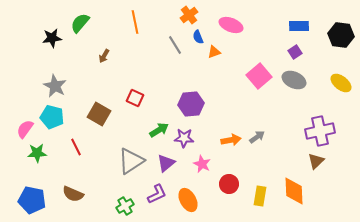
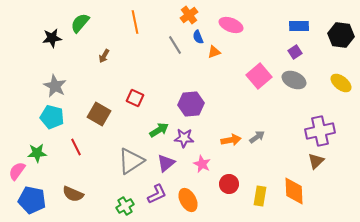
pink semicircle: moved 8 px left, 42 px down
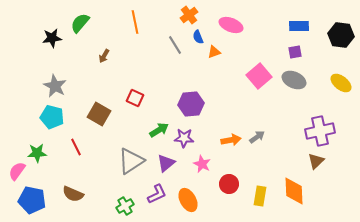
purple square: rotated 24 degrees clockwise
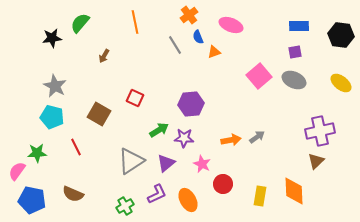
red circle: moved 6 px left
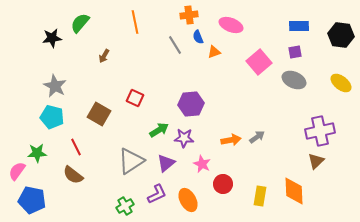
orange cross: rotated 30 degrees clockwise
pink square: moved 14 px up
brown semicircle: moved 19 px up; rotated 15 degrees clockwise
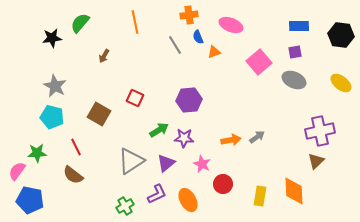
purple hexagon: moved 2 px left, 4 px up
blue pentagon: moved 2 px left
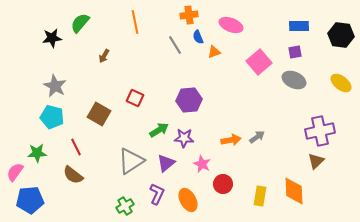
pink semicircle: moved 2 px left, 1 px down
purple L-shape: rotated 40 degrees counterclockwise
blue pentagon: rotated 16 degrees counterclockwise
